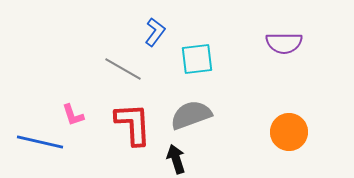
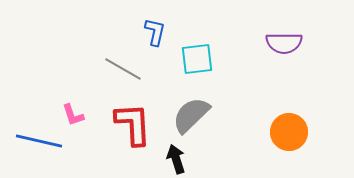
blue L-shape: rotated 24 degrees counterclockwise
gray semicircle: rotated 24 degrees counterclockwise
blue line: moved 1 px left, 1 px up
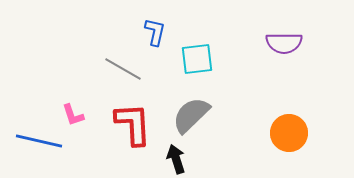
orange circle: moved 1 px down
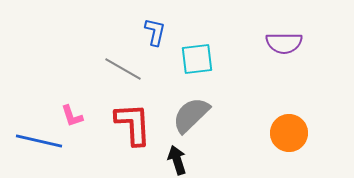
pink L-shape: moved 1 px left, 1 px down
black arrow: moved 1 px right, 1 px down
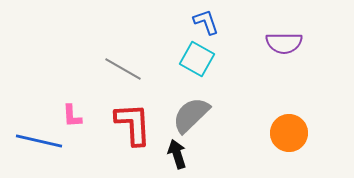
blue L-shape: moved 51 px right, 10 px up; rotated 32 degrees counterclockwise
cyan square: rotated 36 degrees clockwise
pink L-shape: rotated 15 degrees clockwise
black arrow: moved 6 px up
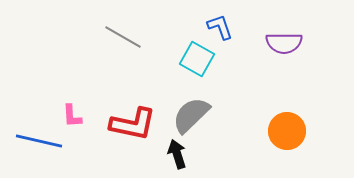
blue L-shape: moved 14 px right, 5 px down
gray line: moved 32 px up
red L-shape: rotated 105 degrees clockwise
orange circle: moved 2 px left, 2 px up
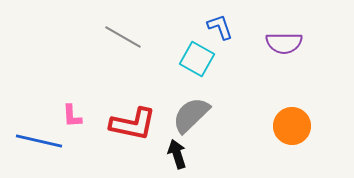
orange circle: moved 5 px right, 5 px up
